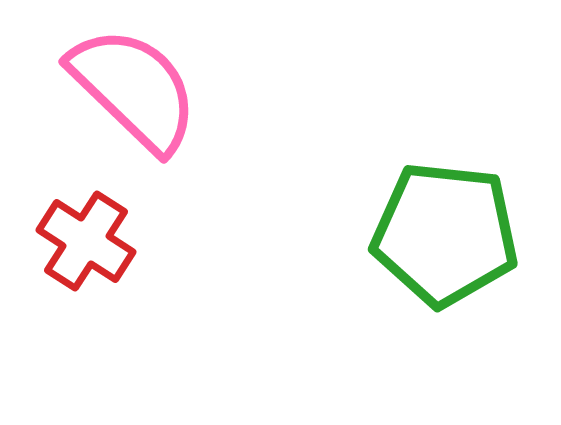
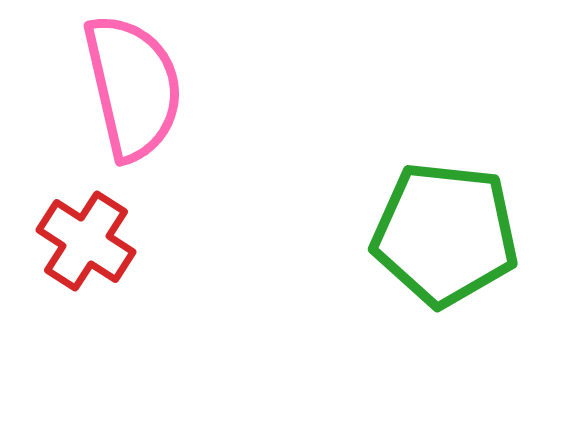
pink semicircle: moved 1 px left, 2 px up; rotated 33 degrees clockwise
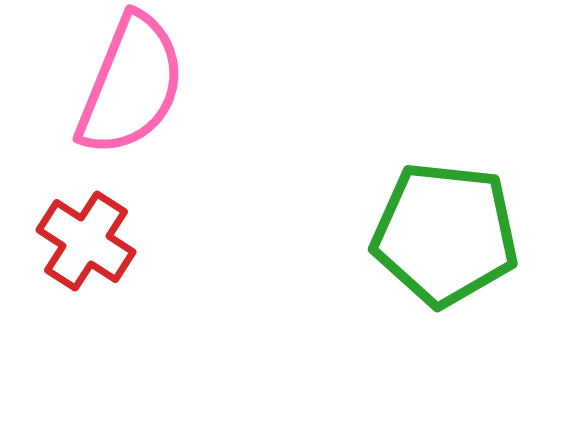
pink semicircle: moved 2 px left, 2 px up; rotated 35 degrees clockwise
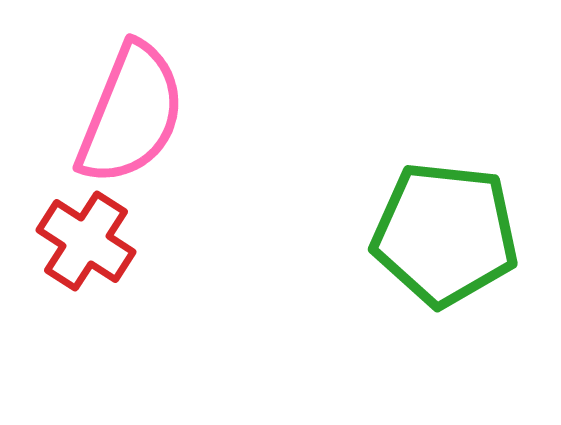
pink semicircle: moved 29 px down
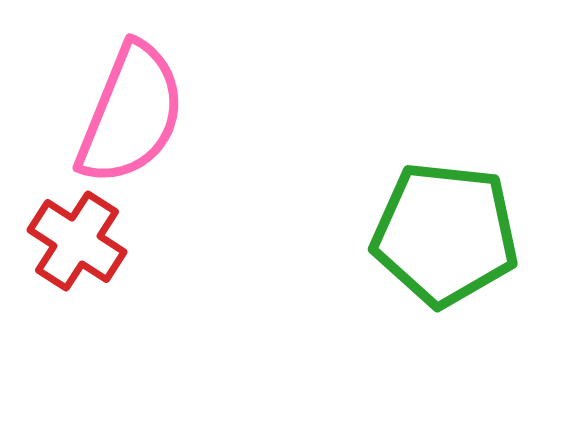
red cross: moved 9 px left
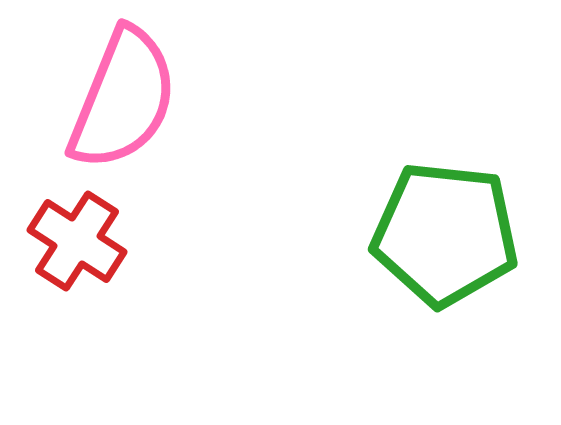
pink semicircle: moved 8 px left, 15 px up
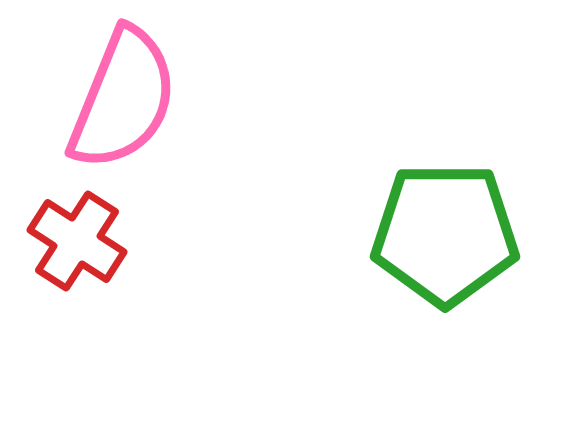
green pentagon: rotated 6 degrees counterclockwise
